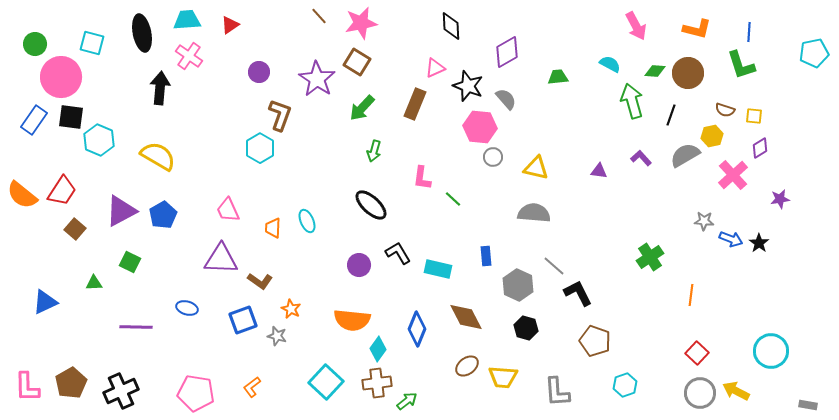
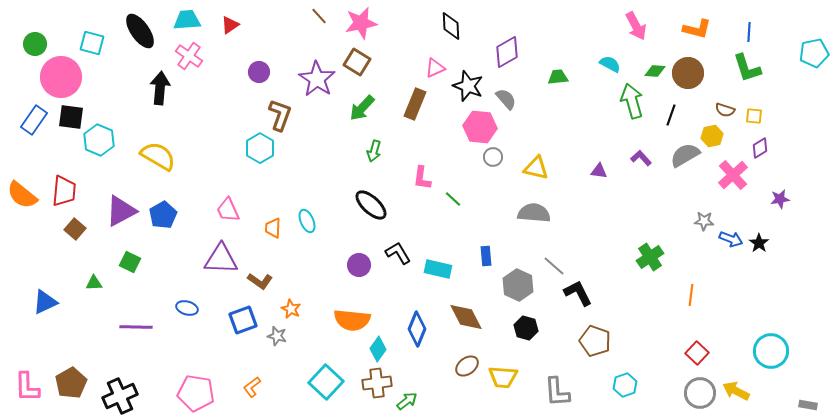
black ellipse at (142, 33): moved 2 px left, 2 px up; rotated 24 degrees counterclockwise
green L-shape at (741, 65): moved 6 px right, 3 px down
red trapezoid at (62, 191): moved 2 px right; rotated 28 degrees counterclockwise
black cross at (121, 391): moved 1 px left, 5 px down
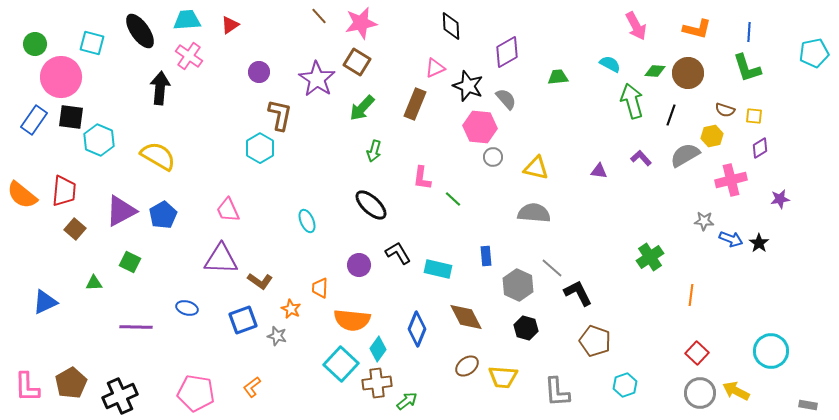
brown L-shape at (280, 115): rotated 8 degrees counterclockwise
pink cross at (733, 175): moved 2 px left, 5 px down; rotated 28 degrees clockwise
orange trapezoid at (273, 228): moved 47 px right, 60 px down
gray line at (554, 266): moved 2 px left, 2 px down
cyan square at (326, 382): moved 15 px right, 18 px up
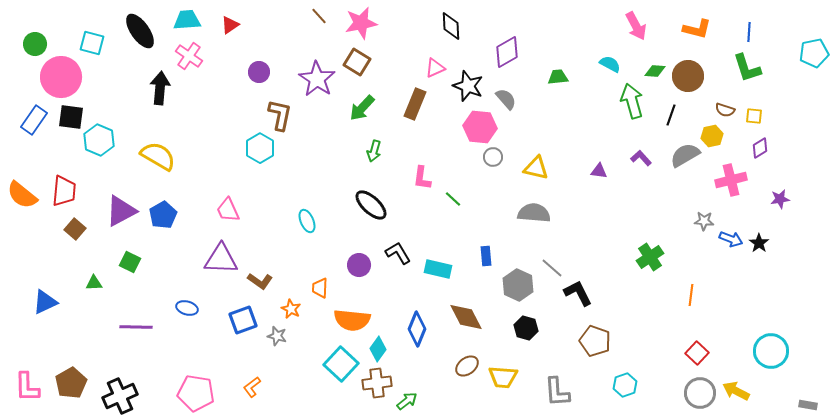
brown circle at (688, 73): moved 3 px down
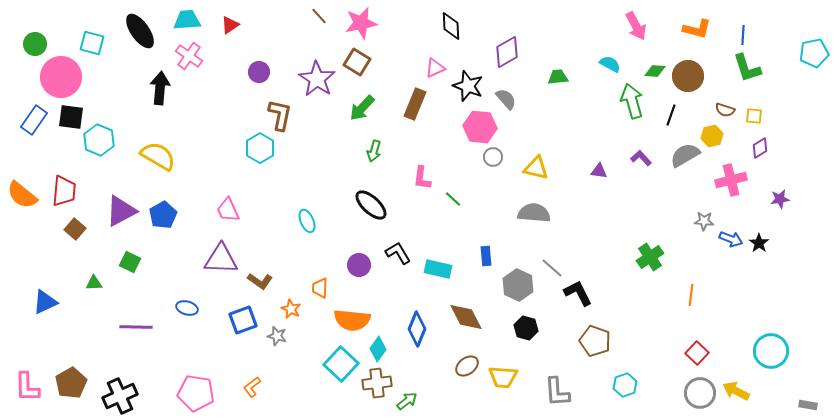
blue line at (749, 32): moved 6 px left, 3 px down
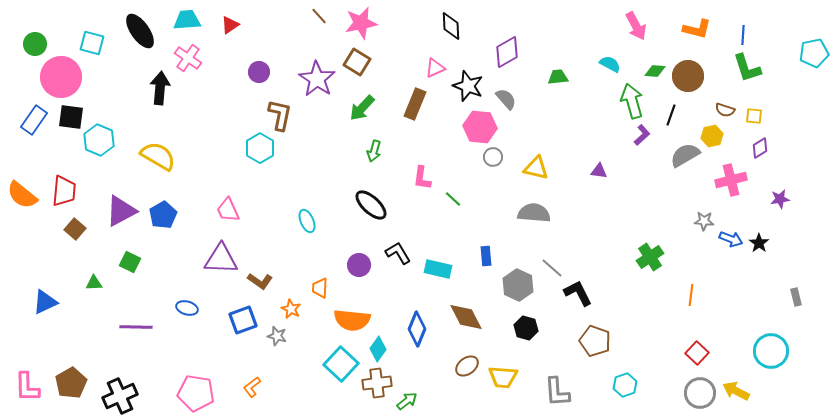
pink cross at (189, 56): moved 1 px left, 2 px down
purple L-shape at (641, 158): moved 1 px right, 23 px up; rotated 90 degrees clockwise
gray rectangle at (808, 405): moved 12 px left, 108 px up; rotated 66 degrees clockwise
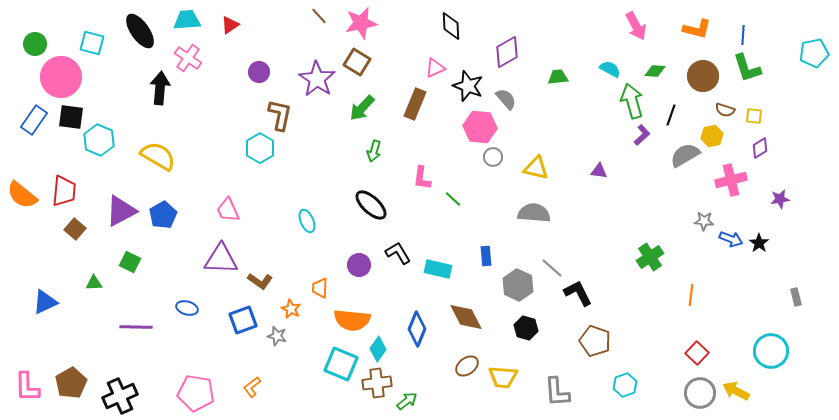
cyan semicircle at (610, 64): moved 5 px down
brown circle at (688, 76): moved 15 px right
cyan square at (341, 364): rotated 20 degrees counterclockwise
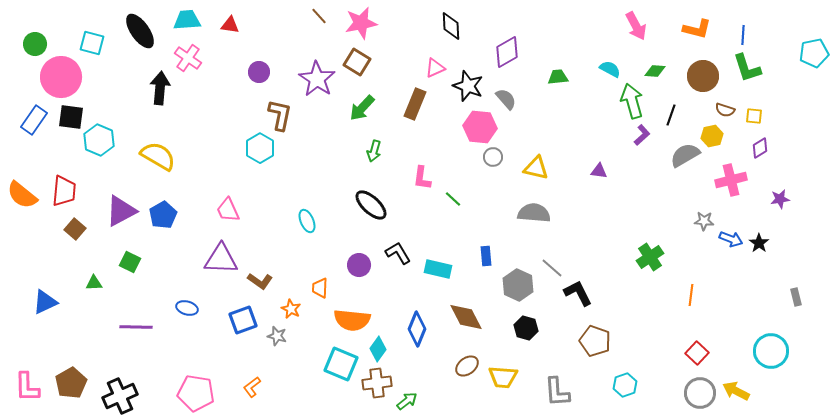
red triangle at (230, 25): rotated 42 degrees clockwise
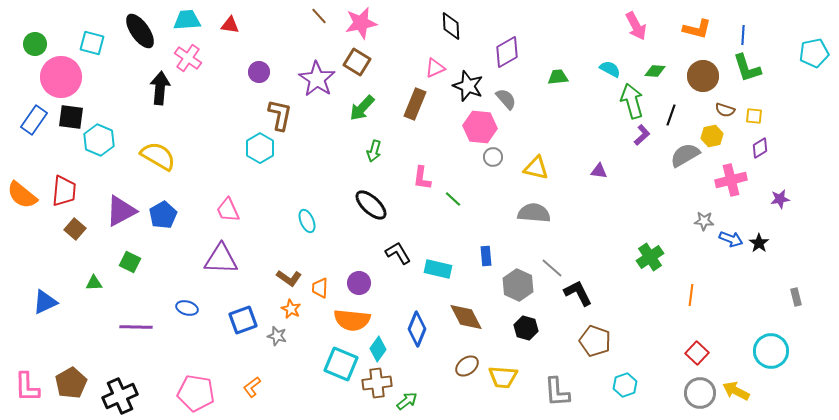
purple circle at (359, 265): moved 18 px down
brown L-shape at (260, 281): moved 29 px right, 3 px up
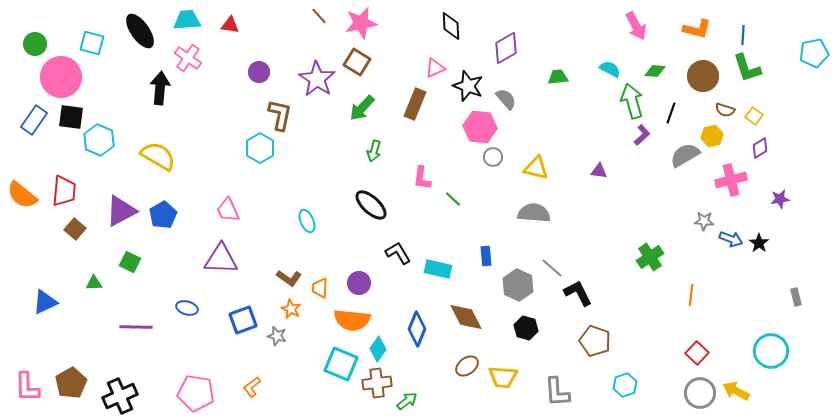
purple diamond at (507, 52): moved 1 px left, 4 px up
black line at (671, 115): moved 2 px up
yellow square at (754, 116): rotated 30 degrees clockwise
